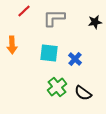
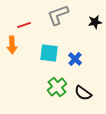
red line: moved 14 px down; rotated 24 degrees clockwise
gray L-shape: moved 4 px right, 3 px up; rotated 20 degrees counterclockwise
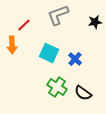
red line: rotated 24 degrees counterclockwise
cyan square: rotated 18 degrees clockwise
green cross: rotated 18 degrees counterclockwise
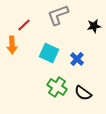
black star: moved 1 px left, 4 px down
blue cross: moved 2 px right
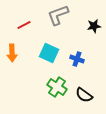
red line: rotated 16 degrees clockwise
orange arrow: moved 8 px down
blue cross: rotated 24 degrees counterclockwise
black semicircle: moved 1 px right, 2 px down
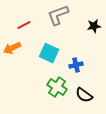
orange arrow: moved 5 px up; rotated 66 degrees clockwise
blue cross: moved 1 px left, 6 px down; rotated 32 degrees counterclockwise
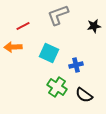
red line: moved 1 px left, 1 px down
orange arrow: moved 1 px right, 1 px up; rotated 24 degrees clockwise
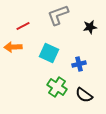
black star: moved 4 px left, 1 px down
blue cross: moved 3 px right, 1 px up
